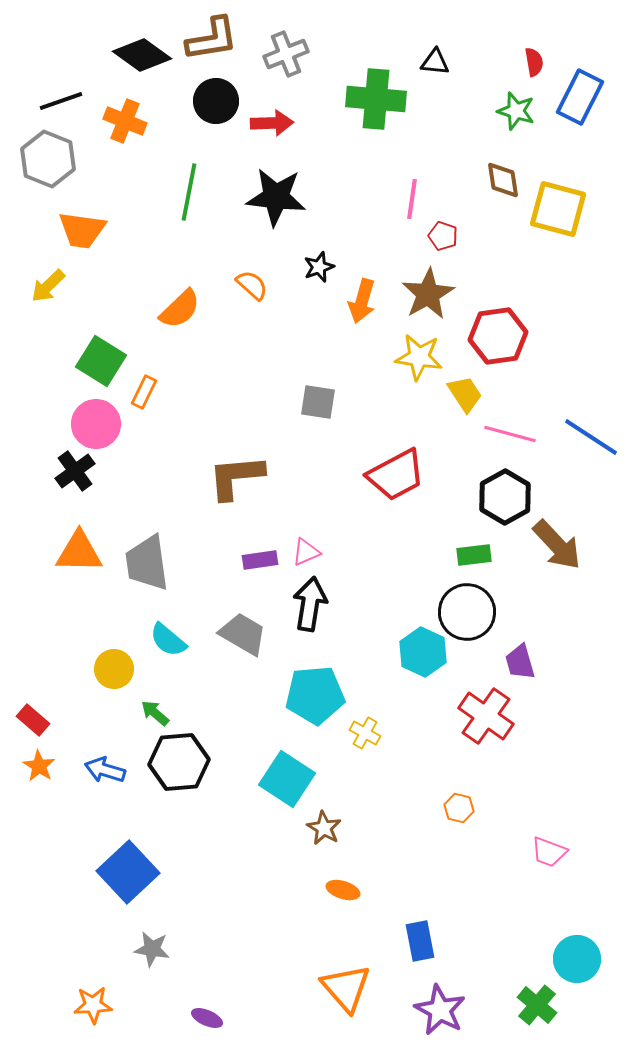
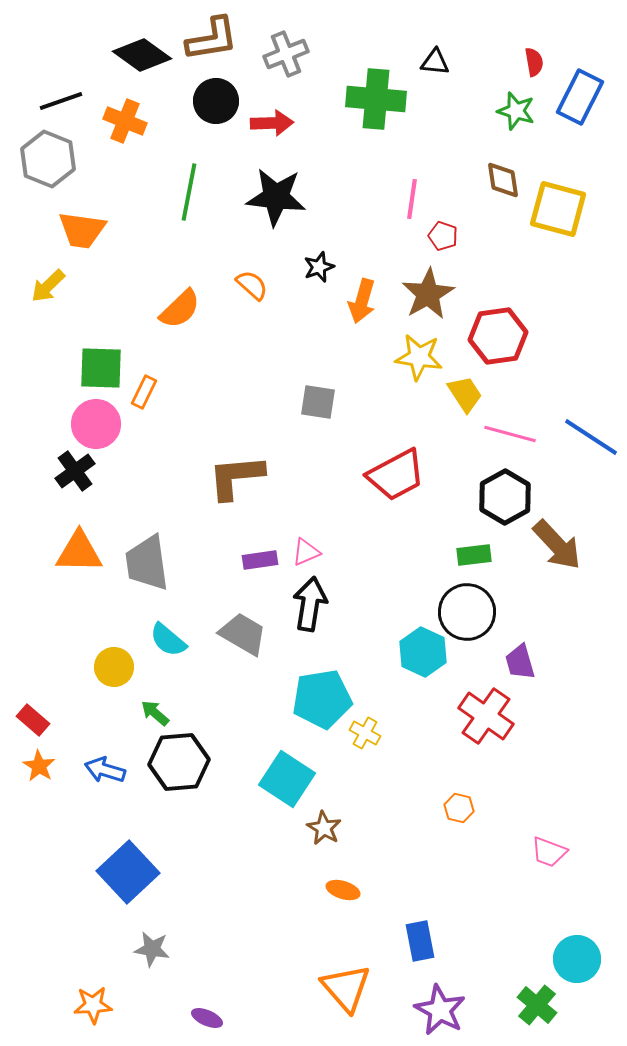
green square at (101, 361): moved 7 px down; rotated 30 degrees counterclockwise
yellow circle at (114, 669): moved 2 px up
cyan pentagon at (315, 695): moved 7 px right, 4 px down; rotated 4 degrees counterclockwise
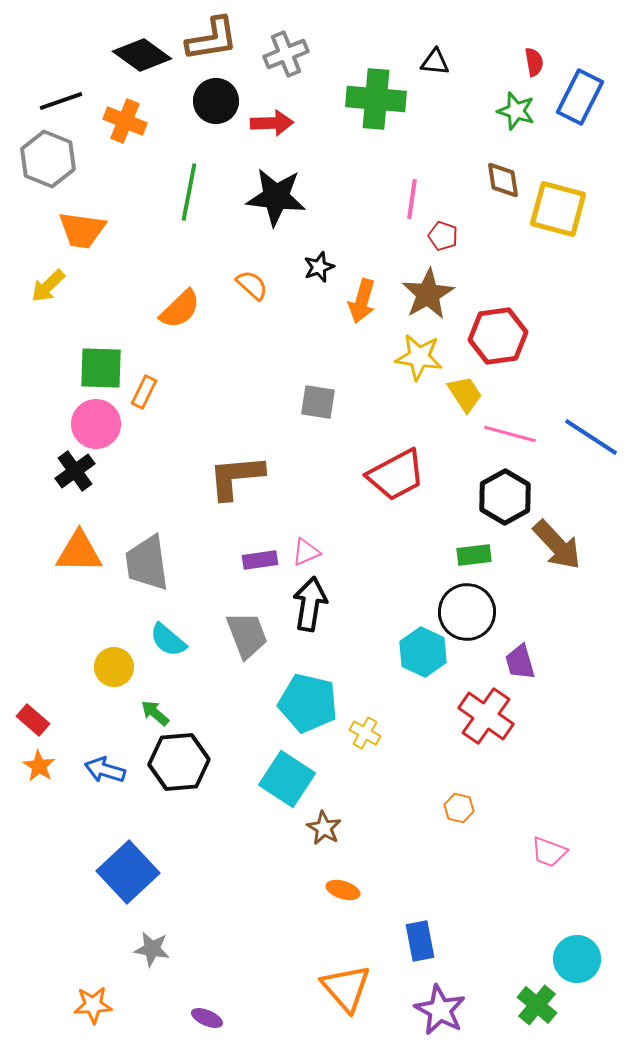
gray trapezoid at (243, 634): moved 4 px right, 1 px down; rotated 39 degrees clockwise
cyan pentagon at (322, 699): moved 14 px left, 4 px down; rotated 22 degrees clockwise
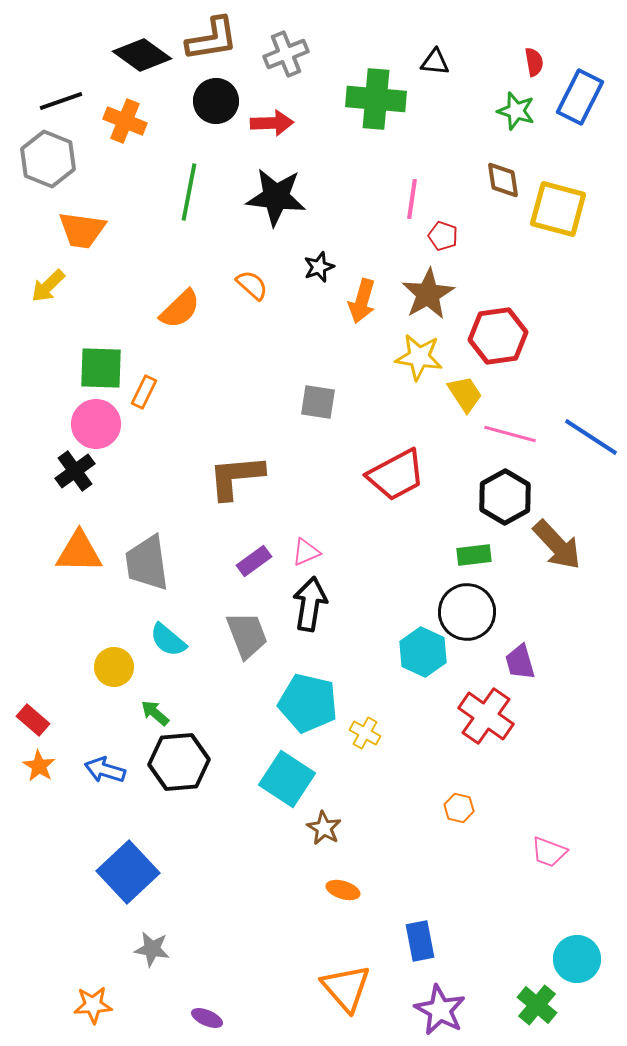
purple rectangle at (260, 560): moved 6 px left, 1 px down; rotated 28 degrees counterclockwise
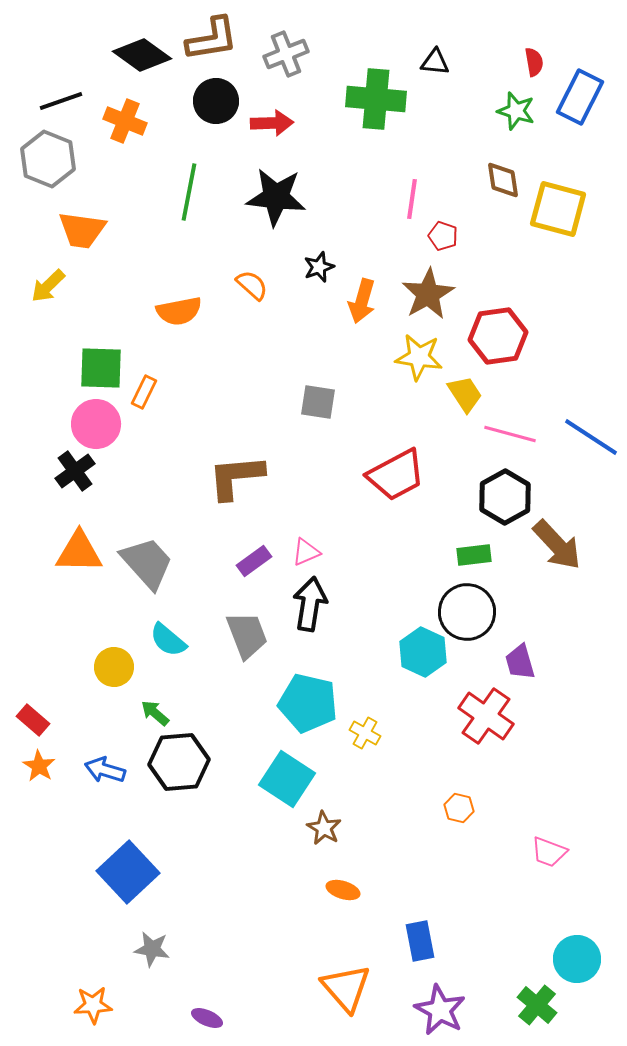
orange semicircle at (180, 309): moved 1 px left, 2 px down; rotated 33 degrees clockwise
gray trapezoid at (147, 563): rotated 146 degrees clockwise
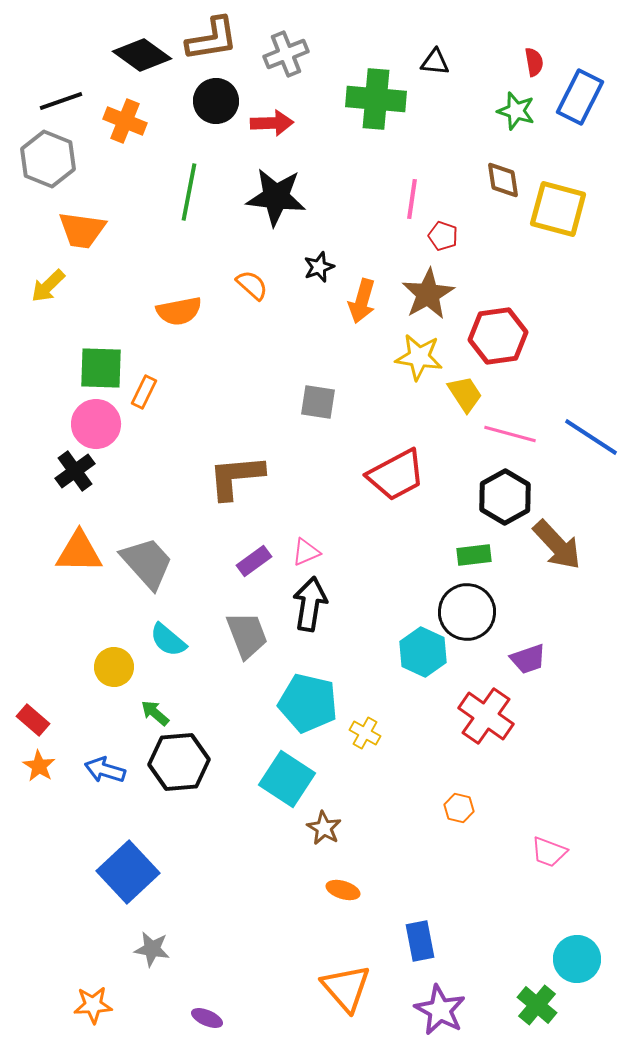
purple trapezoid at (520, 662): moved 8 px right, 3 px up; rotated 93 degrees counterclockwise
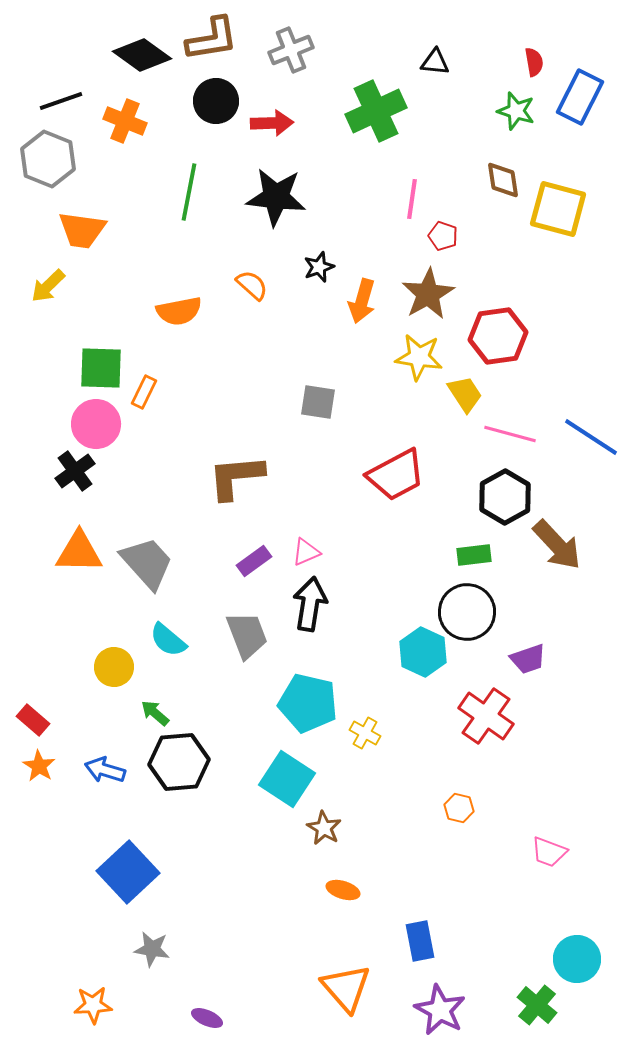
gray cross at (286, 54): moved 5 px right, 4 px up
green cross at (376, 99): moved 12 px down; rotated 30 degrees counterclockwise
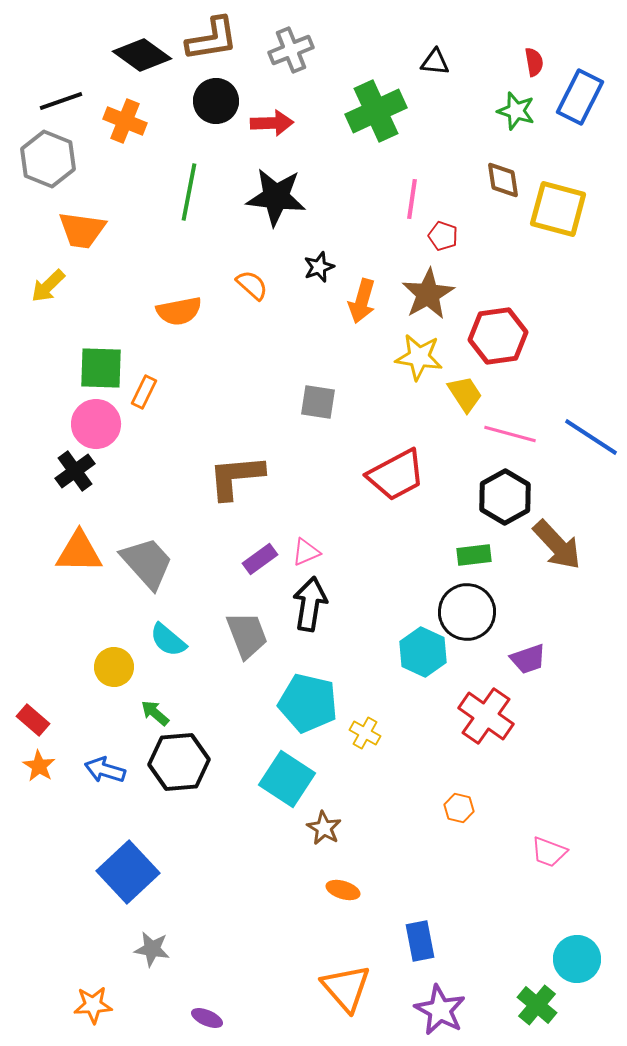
purple rectangle at (254, 561): moved 6 px right, 2 px up
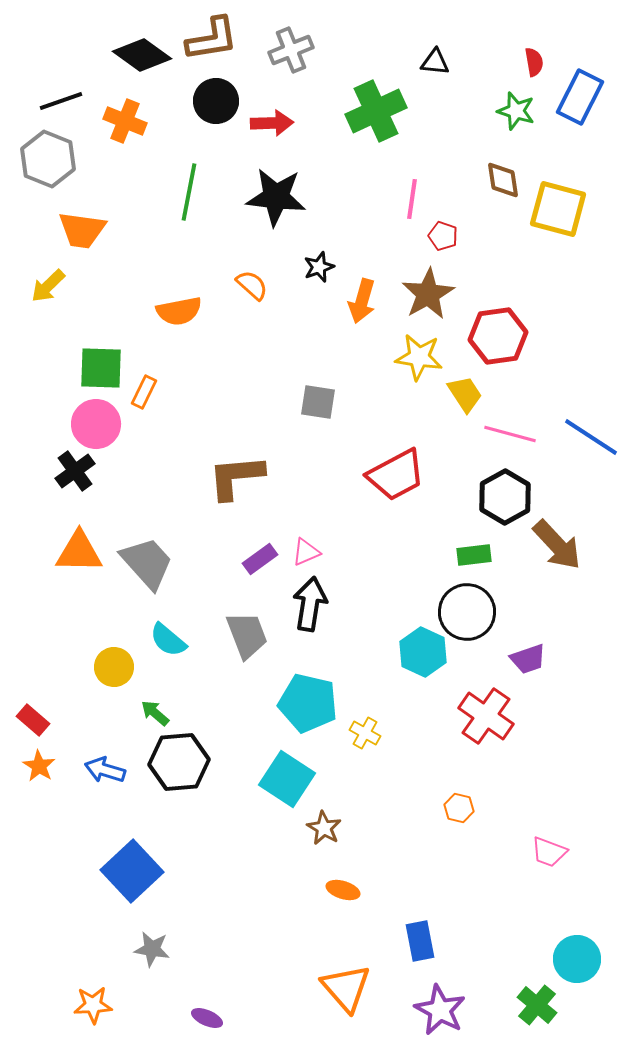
blue square at (128, 872): moved 4 px right, 1 px up
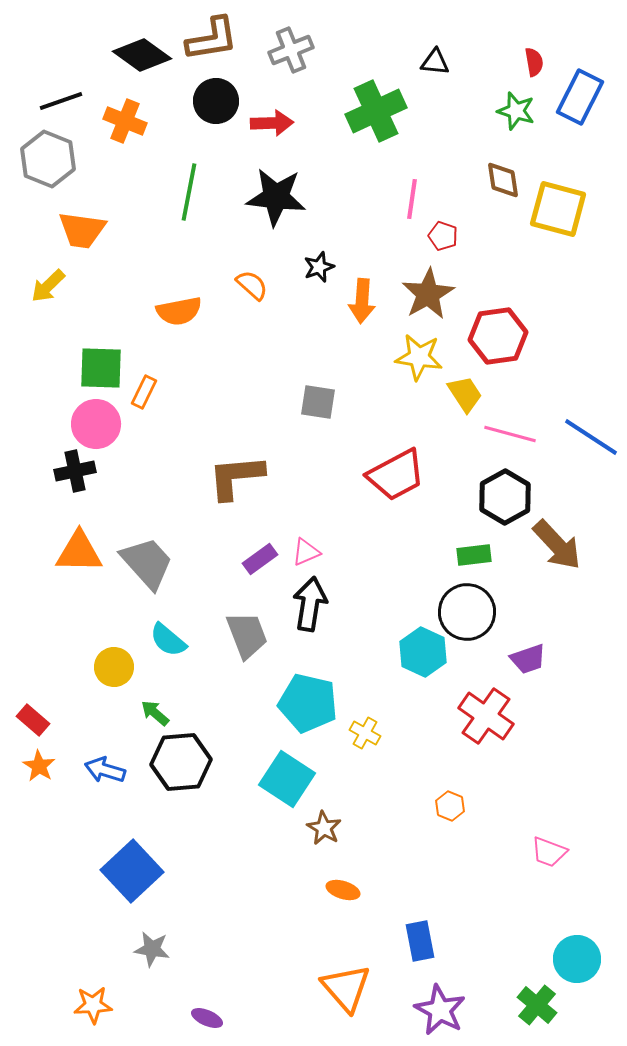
orange arrow at (362, 301): rotated 12 degrees counterclockwise
black cross at (75, 471): rotated 24 degrees clockwise
black hexagon at (179, 762): moved 2 px right
orange hexagon at (459, 808): moved 9 px left, 2 px up; rotated 8 degrees clockwise
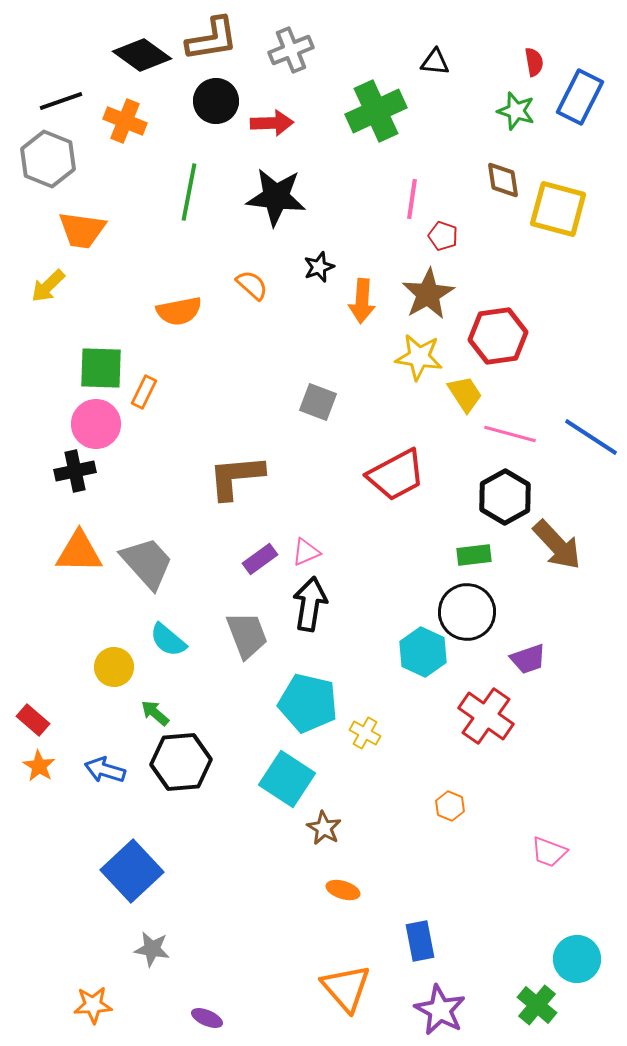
gray square at (318, 402): rotated 12 degrees clockwise
